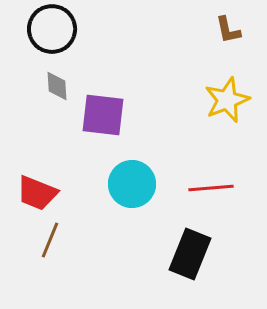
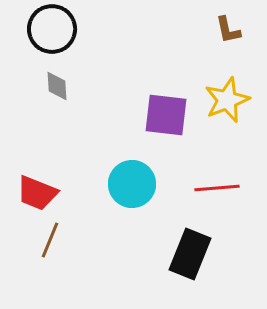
purple square: moved 63 px right
red line: moved 6 px right
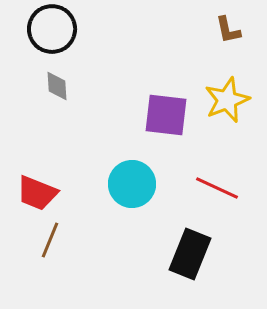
red line: rotated 30 degrees clockwise
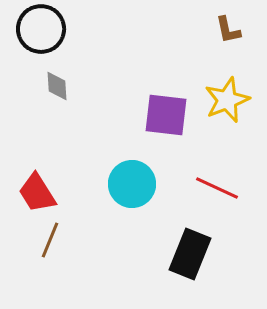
black circle: moved 11 px left
red trapezoid: rotated 36 degrees clockwise
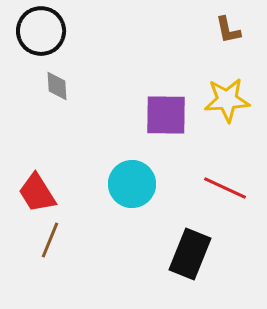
black circle: moved 2 px down
yellow star: rotated 18 degrees clockwise
purple square: rotated 6 degrees counterclockwise
red line: moved 8 px right
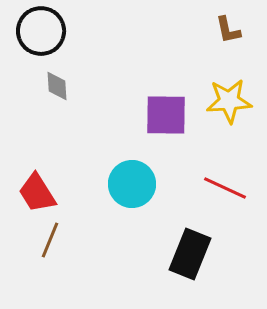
yellow star: moved 2 px right, 1 px down
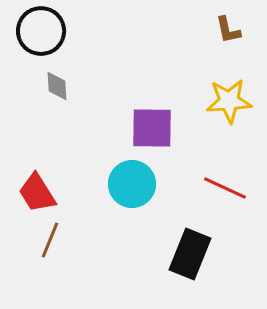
purple square: moved 14 px left, 13 px down
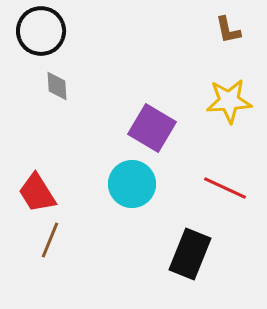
purple square: rotated 30 degrees clockwise
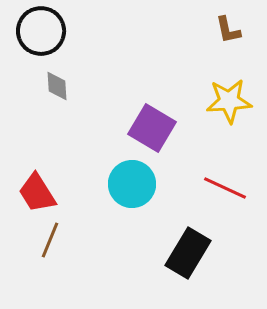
black rectangle: moved 2 px left, 1 px up; rotated 9 degrees clockwise
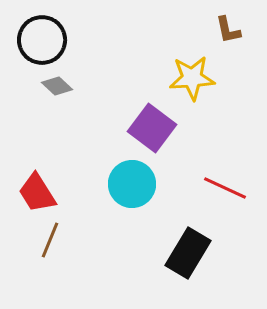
black circle: moved 1 px right, 9 px down
gray diamond: rotated 44 degrees counterclockwise
yellow star: moved 37 px left, 23 px up
purple square: rotated 6 degrees clockwise
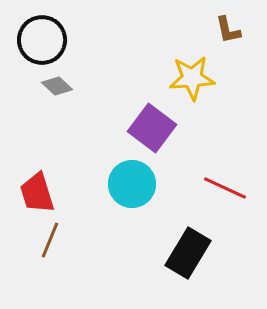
red trapezoid: rotated 15 degrees clockwise
